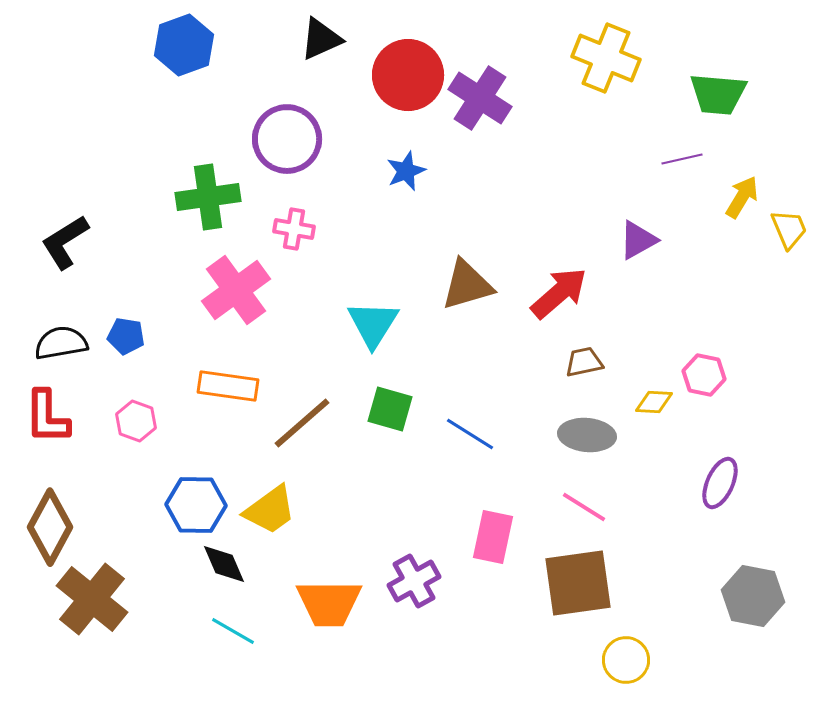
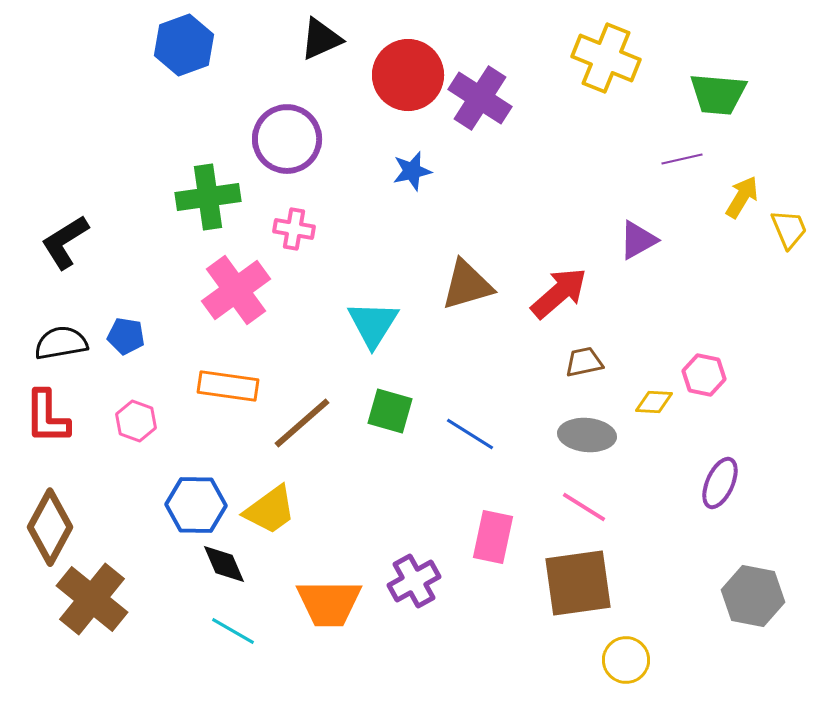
blue star at (406, 171): moved 6 px right; rotated 9 degrees clockwise
green square at (390, 409): moved 2 px down
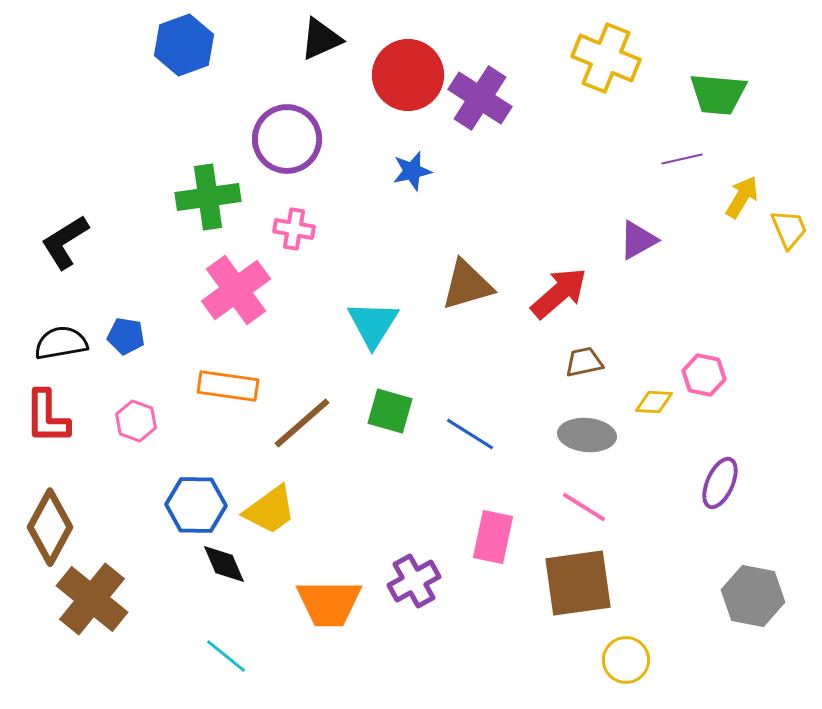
cyan line at (233, 631): moved 7 px left, 25 px down; rotated 9 degrees clockwise
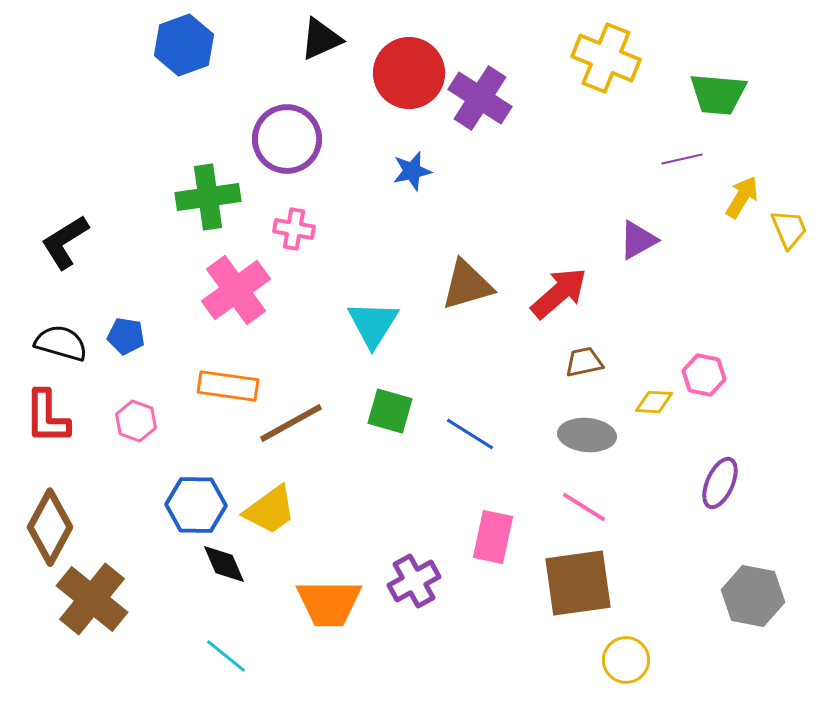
red circle at (408, 75): moved 1 px right, 2 px up
black semicircle at (61, 343): rotated 26 degrees clockwise
brown line at (302, 423): moved 11 px left; rotated 12 degrees clockwise
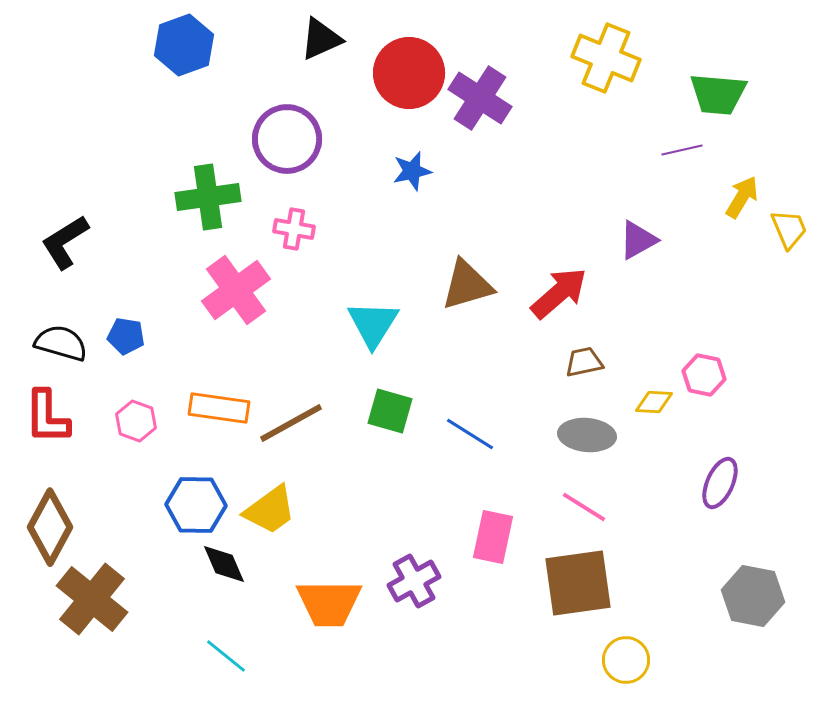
purple line at (682, 159): moved 9 px up
orange rectangle at (228, 386): moved 9 px left, 22 px down
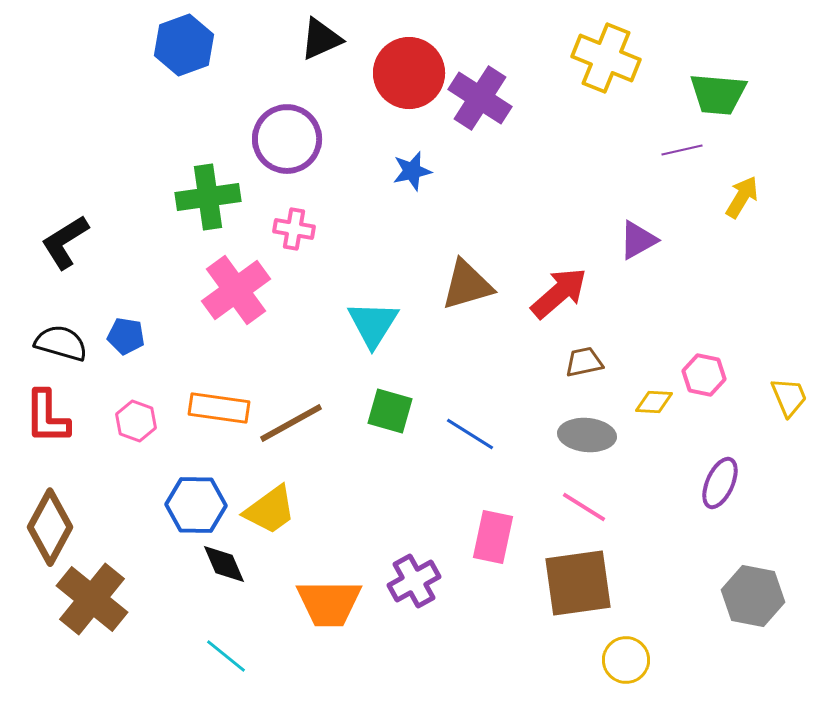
yellow trapezoid at (789, 229): moved 168 px down
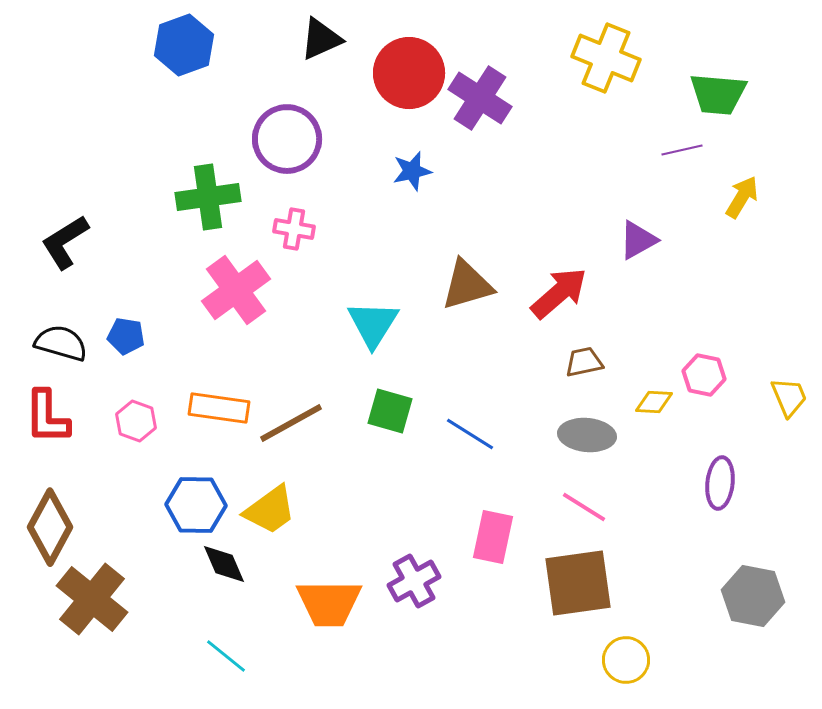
purple ellipse at (720, 483): rotated 18 degrees counterclockwise
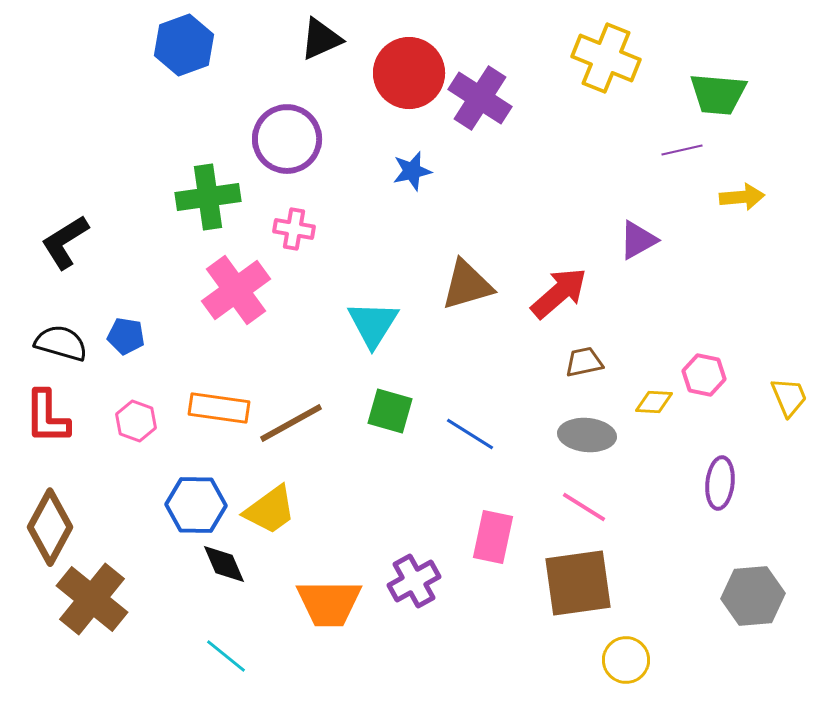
yellow arrow at (742, 197): rotated 54 degrees clockwise
gray hexagon at (753, 596): rotated 16 degrees counterclockwise
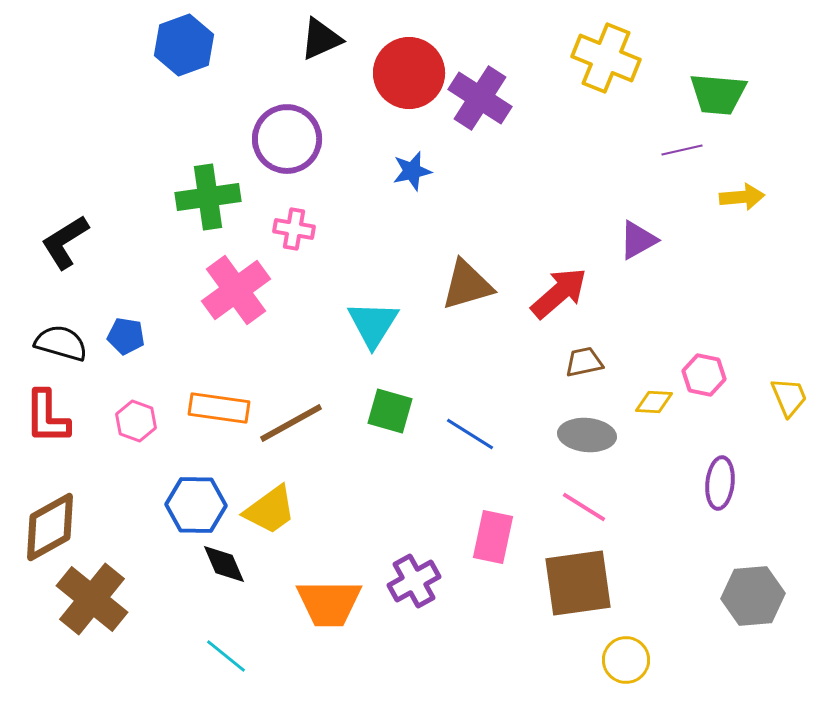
brown diamond at (50, 527): rotated 32 degrees clockwise
